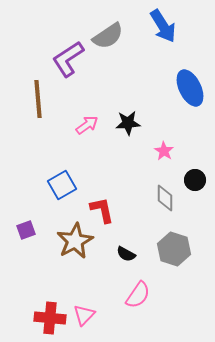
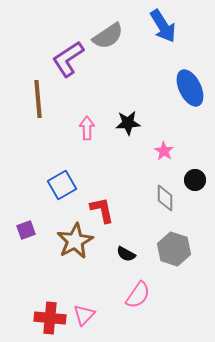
pink arrow: moved 3 px down; rotated 55 degrees counterclockwise
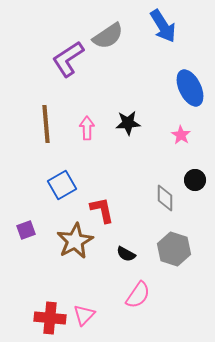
brown line: moved 8 px right, 25 px down
pink star: moved 17 px right, 16 px up
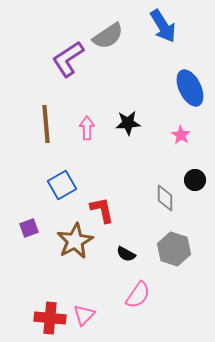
purple square: moved 3 px right, 2 px up
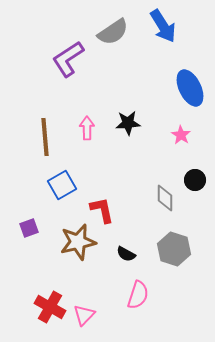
gray semicircle: moved 5 px right, 4 px up
brown line: moved 1 px left, 13 px down
brown star: moved 3 px right, 1 px down; rotated 15 degrees clockwise
pink semicircle: rotated 16 degrees counterclockwise
red cross: moved 11 px up; rotated 24 degrees clockwise
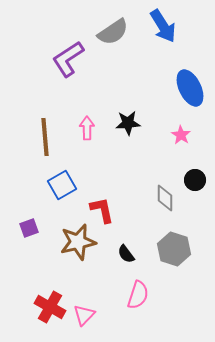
black semicircle: rotated 24 degrees clockwise
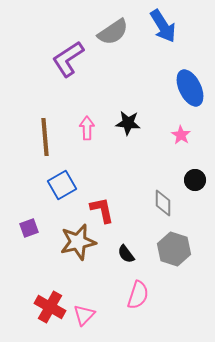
black star: rotated 10 degrees clockwise
gray diamond: moved 2 px left, 5 px down
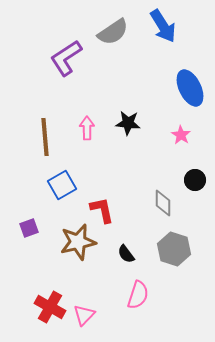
purple L-shape: moved 2 px left, 1 px up
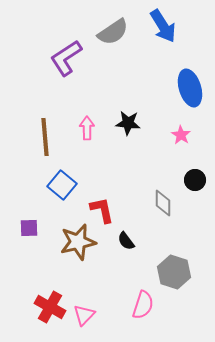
blue ellipse: rotated 9 degrees clockwise
blue square: rotated 20 degrees counterclockwise
purple square: rotated 18 degrees clockwise
gray hexagon: moved 23 px down
black semicircle: moved 13 px up
pink semicircle: moved 5 px right, 10 px down
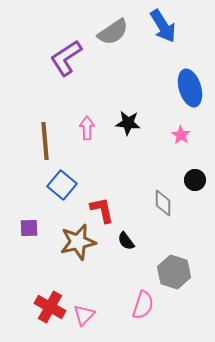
brown line: moved 4 px down
